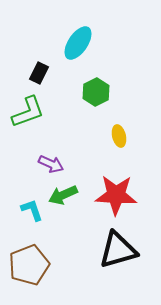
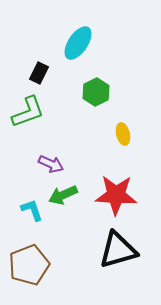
yellow ellipse: moved 4 px right, 2 px up
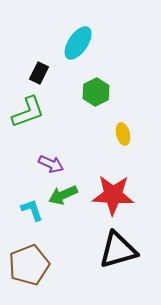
red star: moved 3 px left
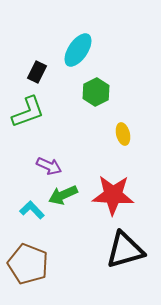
cyan ellipse: moved 7 px down
black rectangle: moved 2 px left, 1 px up
purple arrow: moved 2 px left, 2 px down
cyan L-shape: rotated 25 degrees counterclockwise
black triangle: moved 7 px right
brown pentagon: moved 1 px left, 1 px up; rotated 30 degrees counterclockwise
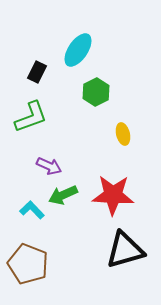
green L-shape: moved 3 px right, 5 px down
